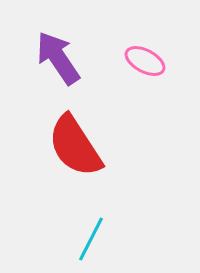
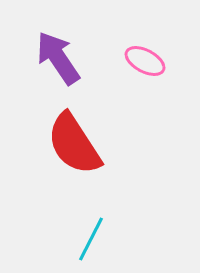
red semicircle: moved 1 px left, 2 px up
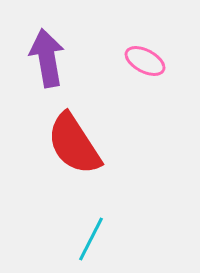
purple arrow: moved 11 px left; rotated 24 degrees clockwise
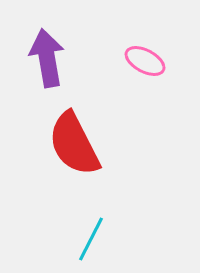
red semicircle: rotated 6 degrees clockwise
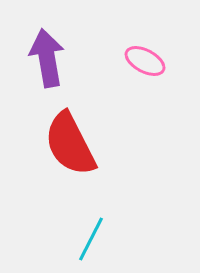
red semicircle: moved 4 px left
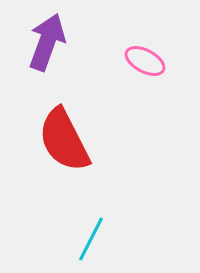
purple arrow: moved 16 px up; rotated 30 degrees clockwise
red semicircle: moved 6 px left, 4 px up
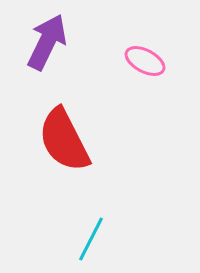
purple arrow: rotated 6 degrees clockwise
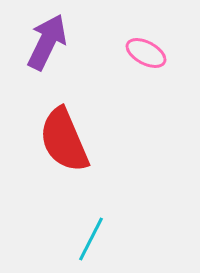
pink ellipse: moved 1 px right, 8 px up
red semicircle: rotated 4 degrees clockwise
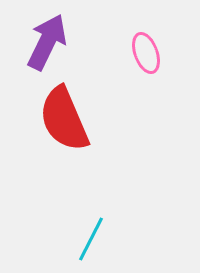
pink ellipse: rotated 42 degrees clockwise
red semicircle: moved 21 px up
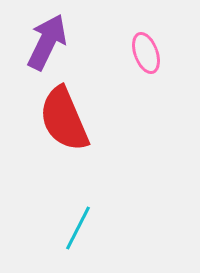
cyan line: moved 13 px left, 11 px up
